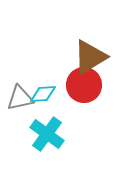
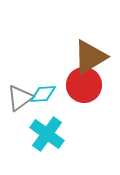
gray triangle: rotated 24 degrees counterclockwise
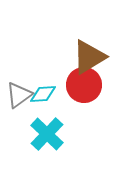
brown triangle: moved 1 px left
gray triangle: moved 1 px left, 3 px up
cyan cross: rotated 8 degrees clockwise
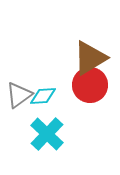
brown triangle: moved 1 px right, 1 px down
red circle: moved 6 px right
cyan diamond: moved 2 px down
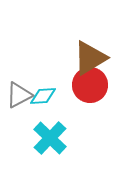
gray triangle: rotated 8 degrees clockwise
cyan cross: moved 3 px right, 4 px down
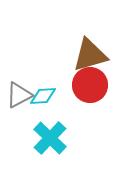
brown triangle: moved 3 px up; rotated 15 degrees clockwise
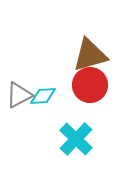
cyan cross: moved 26 px right, 1 px down
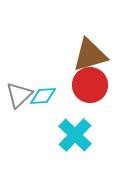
gray triangle: rotated 16 degrees counterclockwise
cyan cross: moved 1 px left, 4 px up
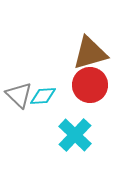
brown triangle: moved 2 px up
gray triangle: rotated 32 degrees counterclockwise
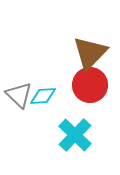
brown triangle: rotated 30 degrees counterclockwise
